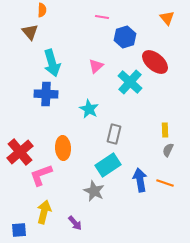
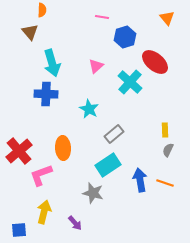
gray rectangle: rotated 36 degrees clockwise
red cross: moved 1 px left, 1 px up
gray star: moved 1 px left, 2 px down; rotated 10 degrees counterclockwise
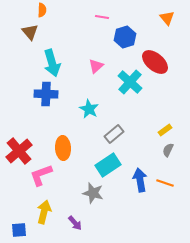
yellow rectangle: rotated 56 degrees clockwise
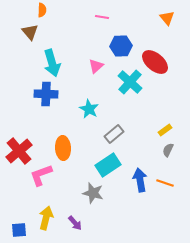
blue hexagon: moved 4 px left, 9 px down; rotated 15 degrees clockwise
yellow arrow: moved 2 px right, 6 px down
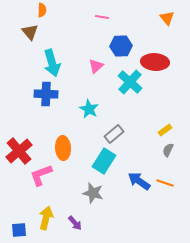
red ellipse: rotated 36 degrees counterclockwise
cyan rectangle: moved 4 px left, 4 px up; rotated 25 degrees counterclockwise
blue arrow: moved 1 px left, 1 px down; rotated 45 degrees counterclockwise
